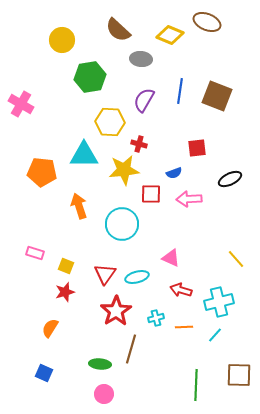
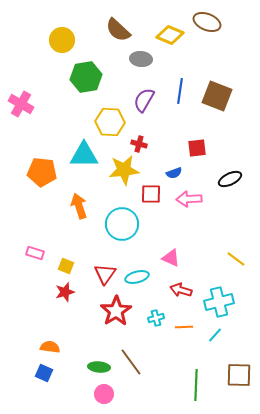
green hexagon at (90, 77): moved 4 px left
yellow line at (236, 259): rotated 12 degrees counterclockwise
orange semicircle at (50, 328): moved 19 px down; rotated 66 degrees clockwise
brown line at (131, 349): moved 13 px down; rotated 52 degrees counterclockwise
green ellipse at (100, 364): moved 1 px left, 3 px down
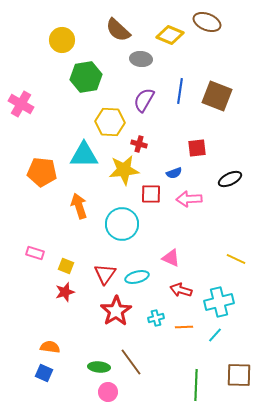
yellow line at (236, 259): rotated 12 degrees counterclockwise
pink circle at (104, 394): moved 4 px right, 2 px up
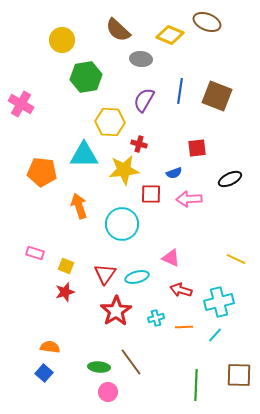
blue square at (44, 373): rotated 18 degrees clockwise
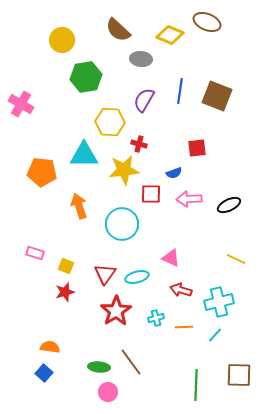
black ellipse at (230, 179): moved 1 px left, 26 px down
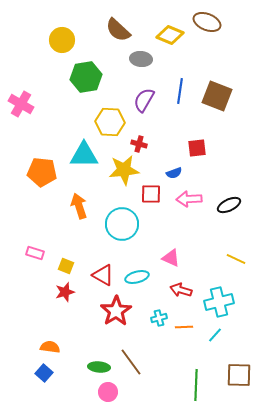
red triangle at (105, 274): moved 2 px left, 1 px down; rotated 35 degrees counterclockwise
cyan cross at (156, 318): moved 3 px right
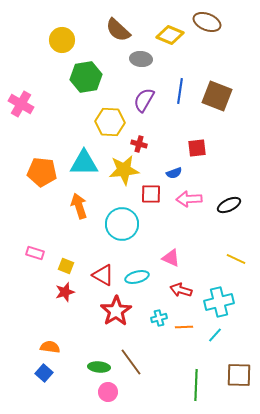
cyan triangle at (84, 155): moved 8 px down
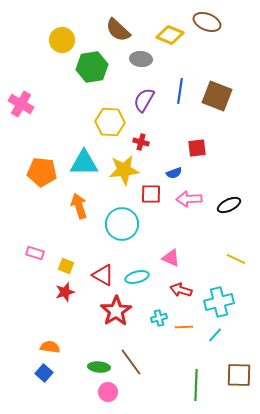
green hexagon at (86, 77): moved 6 px right, 10 px up
red cross at (139, 144): moved 2 px right, 2 px up
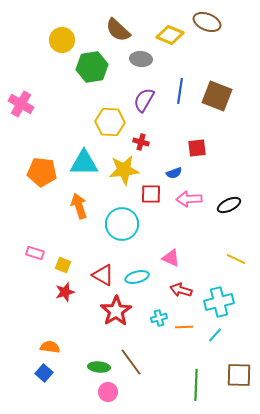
yellow square at (66, 266): moved 3 px left, 1 px up
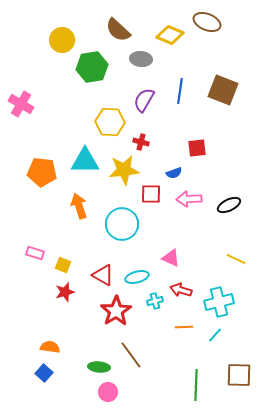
brown square at (217, 96): moved 6 px right, 6 px up
cyan triangle at (84, 163): moved 1 px right, 2 px up
cyan cross at (159, 318): moved 4 px left, 17 px up
brown line at (131, 362): moved 7 px up
